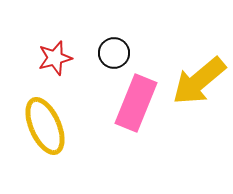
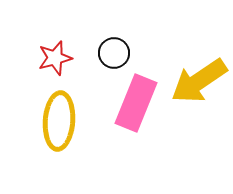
yellow arrow: rotated 6 degrees clockwise
yellow ellipse: moved 14 px right, 5 px up; rotated 28 degrees clockwise
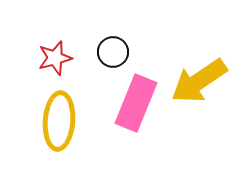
black circle: moved 1 px left, 1 px up
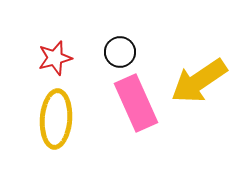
black circle: moved 7 px right
pink rectangle: rotated 46 degrees counterclockwise
yellow ellipse: moved 3 px left, 2 px up
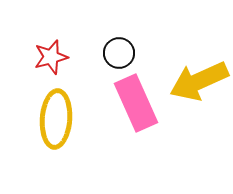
black circle: moved 1 px left, 1 px down
red star: moved 4 px left, 1 px up
yellow arrow: rotated 10 degrees clockwise
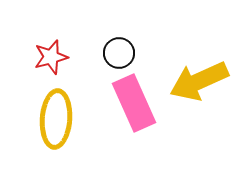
pink rectangle: moved 2 px left
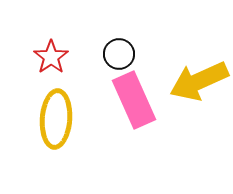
black circle: moved 1 px down
red star: rotated 20 degrees counterclockwise
pink rectangle: moved 3 px up
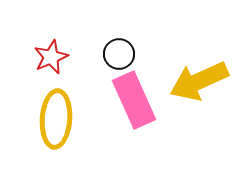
red star: rotated 12 degrees clockwise
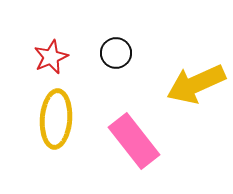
black circle: moved 3 px left, 1 px up
yellow arrow: moved 3 px left, 3 px down
pink rectangle: moved 41 px down; rotated 14 degrees counterclockwise
